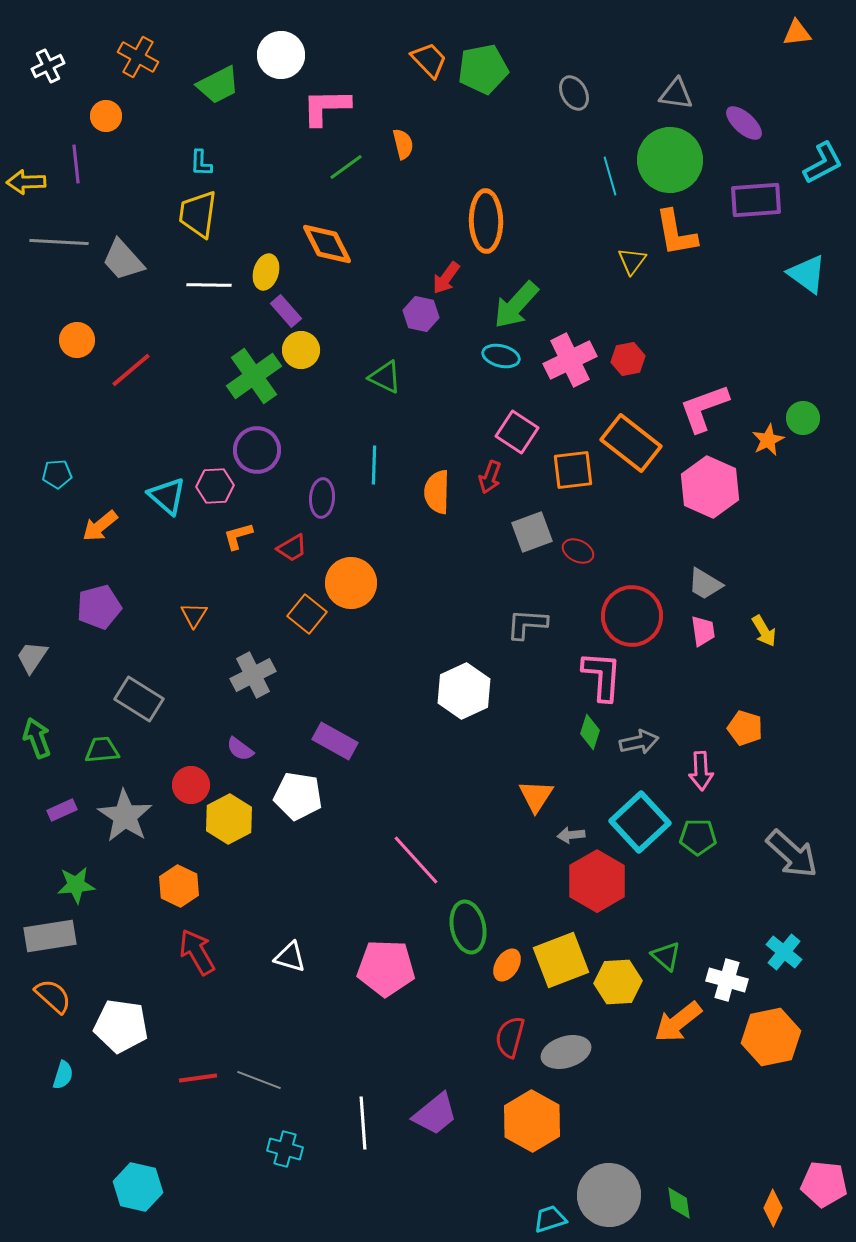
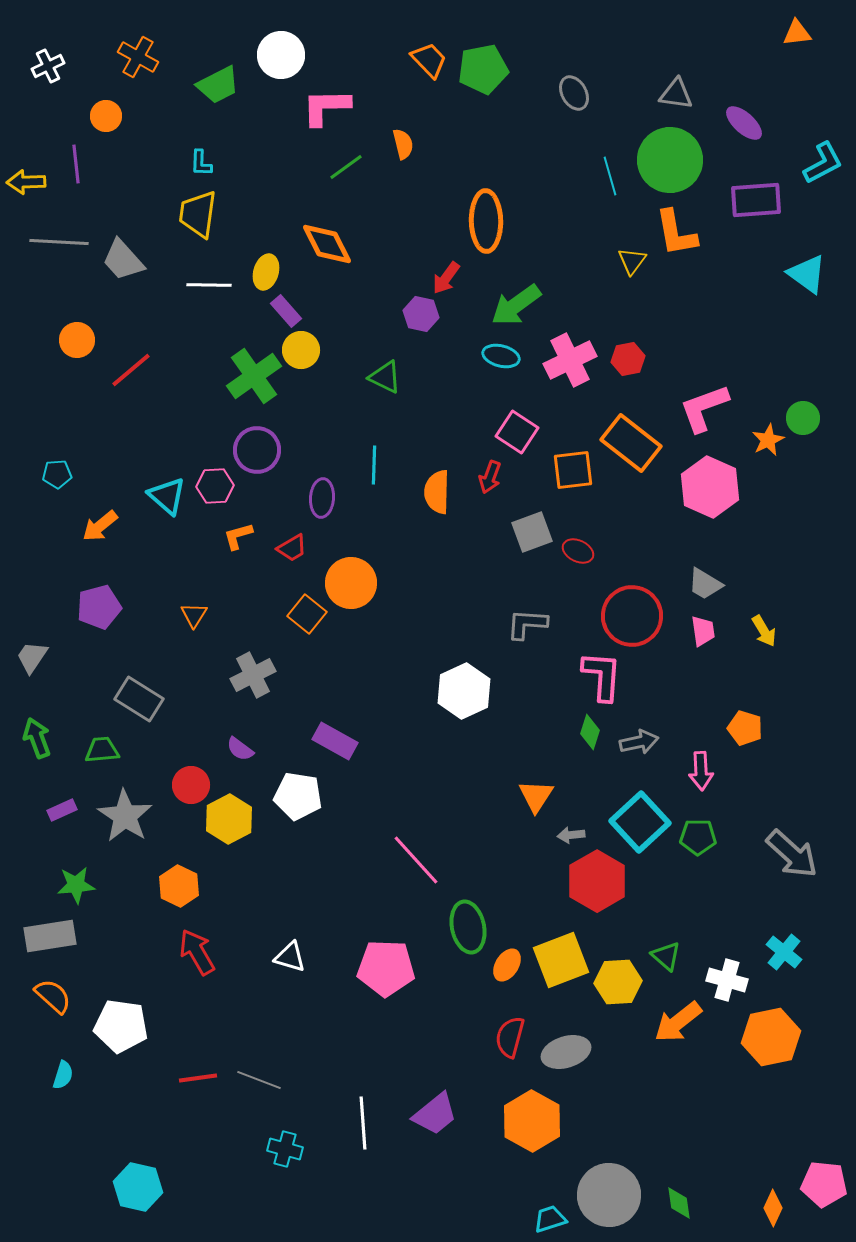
green arrow at (516, 305): rotated 12 degrees clockwise
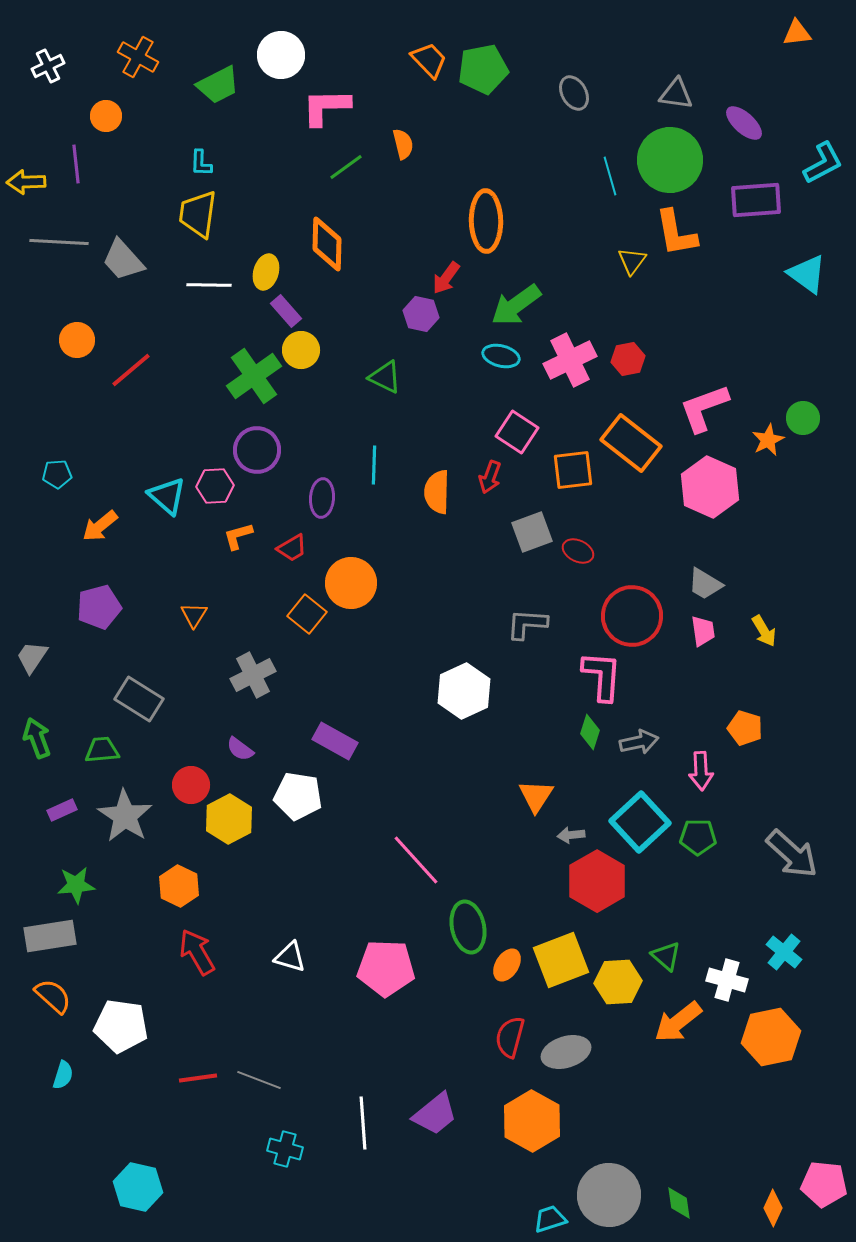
orange diamond at (327, 244): rotated 28 degrees clockwise
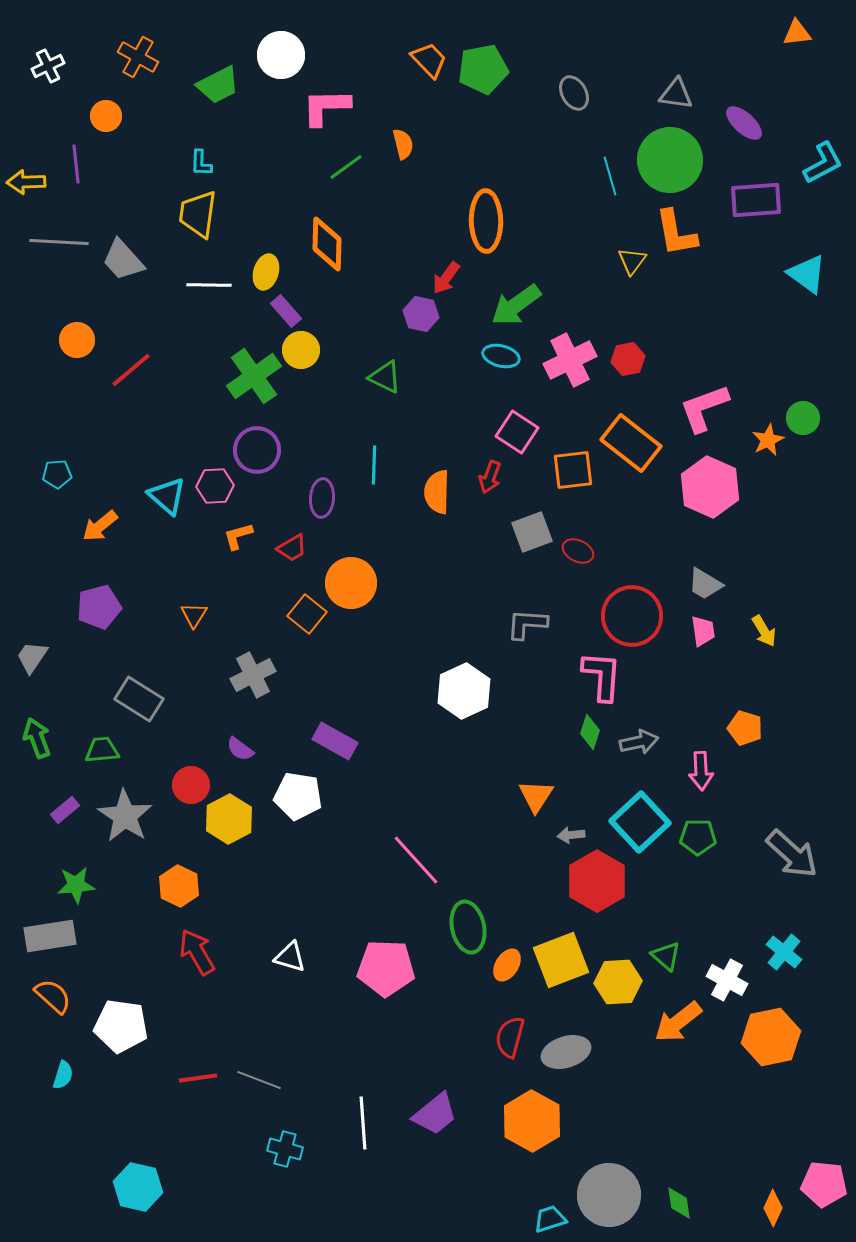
purple rectangle at (62, 810): moved 3 px right; rotated 16 degrees counterclockwise
white cross at (727, 980): rotated 12 degrees clockwise
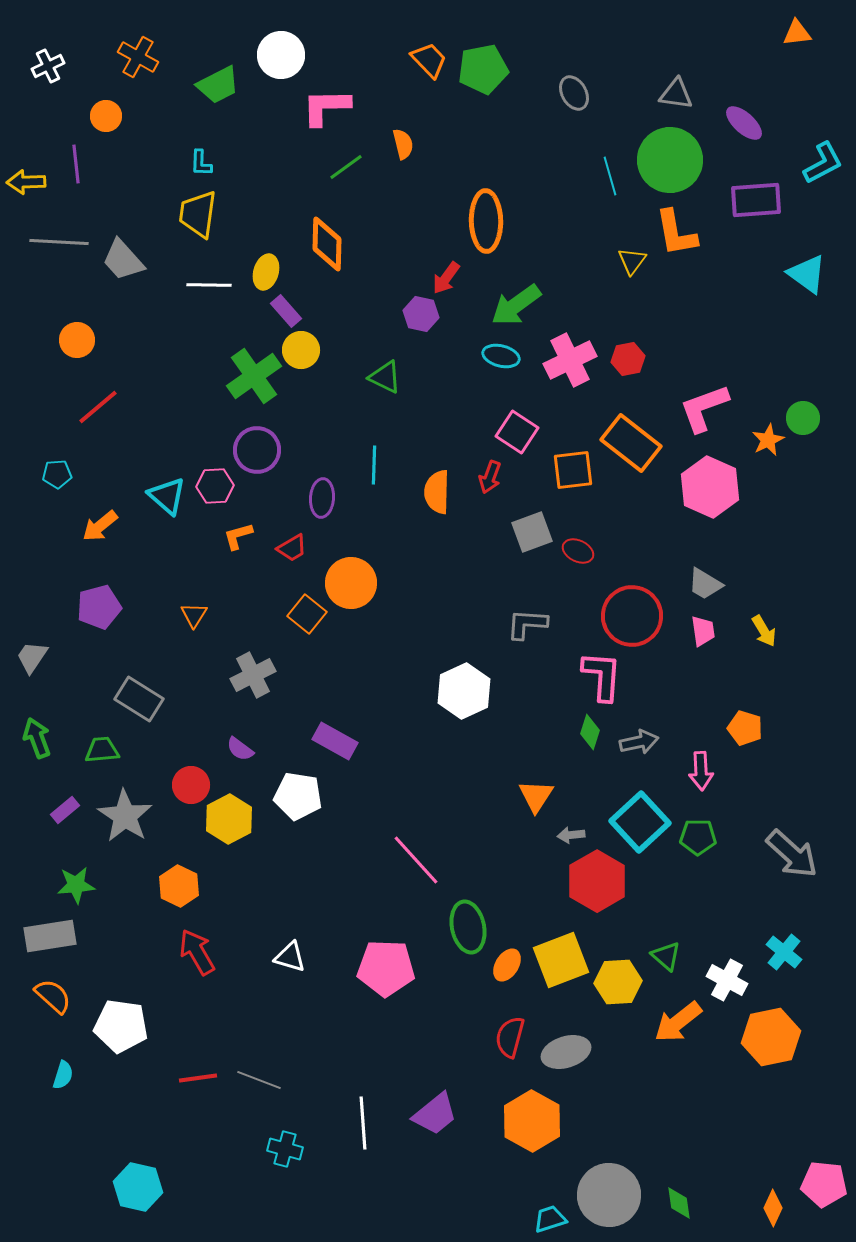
red line at (131, 370): moved 33 px left, 37 px down
